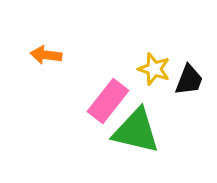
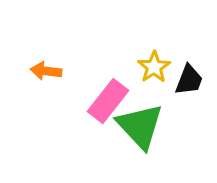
orange arrow: moved 16 px down
yellow star: moved 2 px up; rotated 20 degrees clockwise
green triangle: moved 4 px right, 5 px up; rotated 34 degrees clockwise
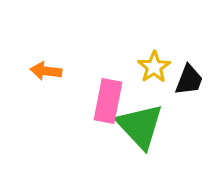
pink rectangle: rotated 27 degrees counterclockwise
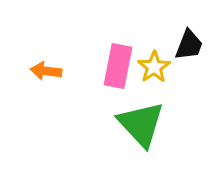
black trapezoid: moved 35 px up
pink rectangle: moved 10 px right, 35 px up
green triangle: moved 1 px right, 2 px up
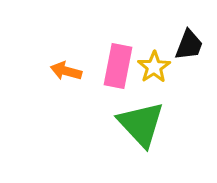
orange arrow: moved 20 px right; rotated 8 degrees clockwise
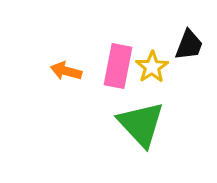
yellow star: moved 2 px left
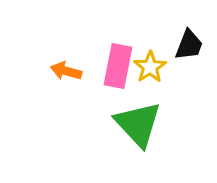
yellow star: moved 2 px left
green triangle: moved 3 px left
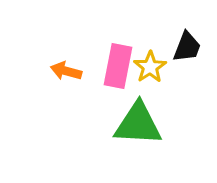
black trapezoid: moved 2 px left, 2 px down
green triangle: rotated 44 degrees counterclockwise
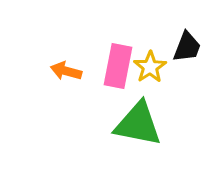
green triangle: rotated 8 degrees clockwise
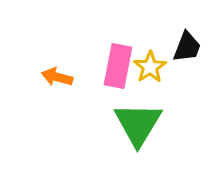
orange arrow: moved 9 px left, 6 px down
green triangle: rotated 50 degrees clockwise
